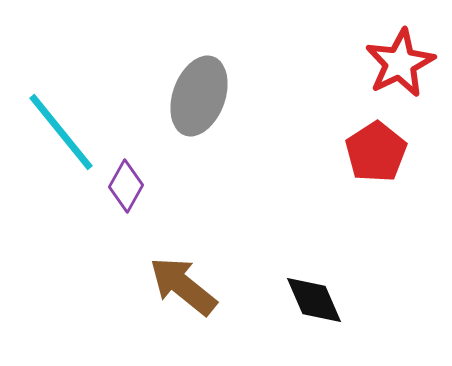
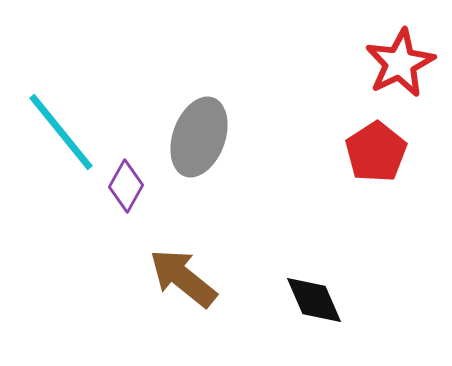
gray ellipse: moved 41 px down
brown arrow: moved 8 px up
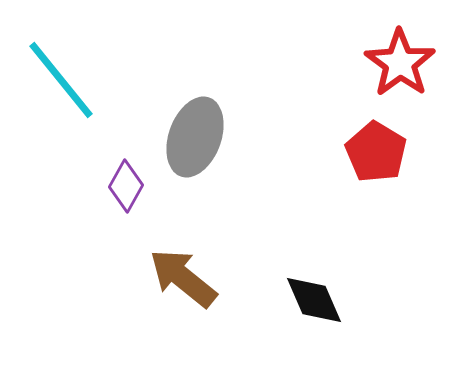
red star: rotated 10 degrees counterclockwise
cyan line: moved 52 px up
gray ellipse: moved 4 px left
red pentagon: rotated 8 degrees counterclockwise
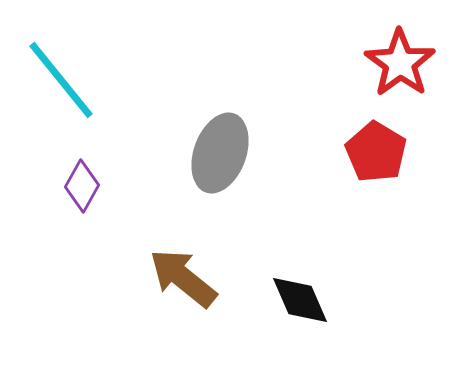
gray ellipse: moved 25 px right, 16 px down
purple diamond: moved 44 px left
black diamond: moved 14 px left
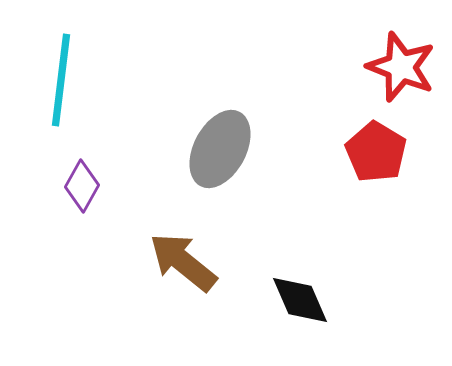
red star: moved 1 px right, 4 px down; rotated 14 degrees counterclockwise
cyan line: rotated 46 degrees clockwise
gray ellipse: moved 4 px up; rotated 8 degrees clockwise
brown arrow: moved 16 px up
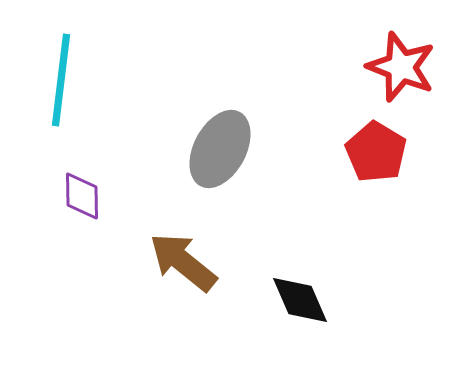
purple diamond: moved 10 px down; rotated 30 degrees counterclockwise
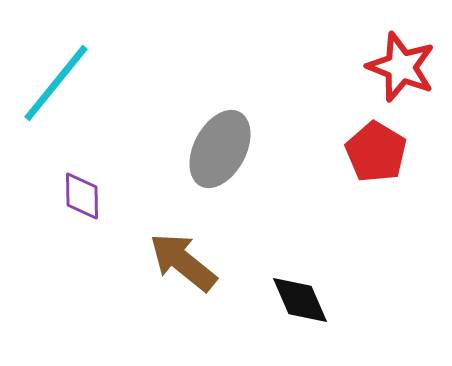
cyan line: moved 5 px left, 3 px down; rotated 32 degrees clockwise
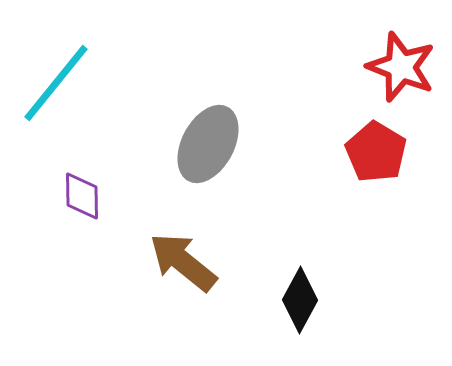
gray ellipse: moved 12 px left, 5 px up
black diamond: rotated 52 degrees clockwise
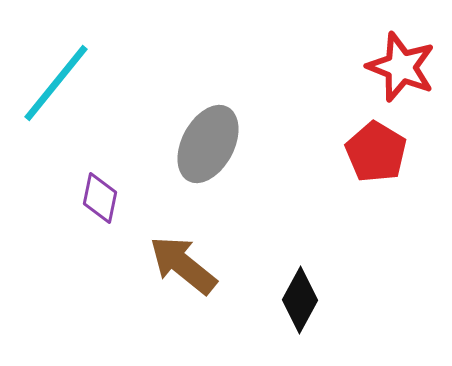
purple diamond: moved 18 px right, 2 px down; rotated 12 degrees clockwise
brown arrow: moved 3 px down
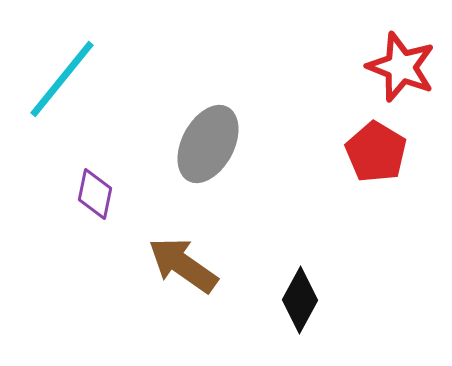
cyan line: moved 6 px right, 4 px up
purple diamond: moved 5 px left, 4 px up
brown arrow: rotated 4 degrees counterclockwise
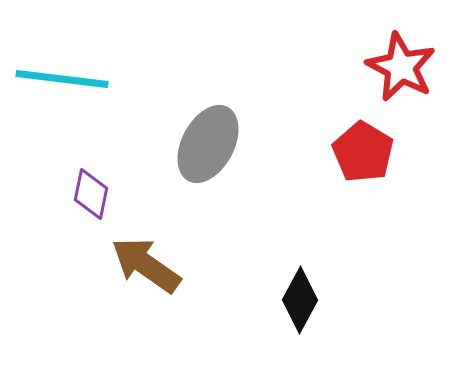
red star: rotated 6 degrees clockwise
cyan line: rotated 58 degrees clockwise
red pentagon: moved 13 px left
purple diamond: moved 4 px left
brown arrow: moved 37 px left
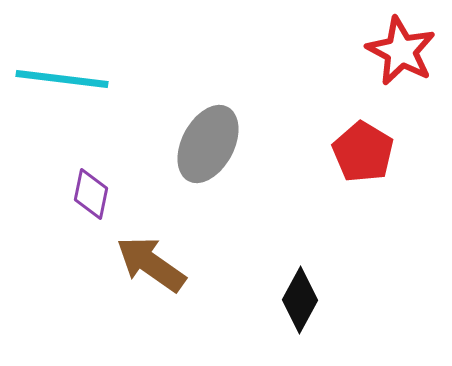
red star: moved 16 px up
brown arrow: moved 5 px right, 1 px up
